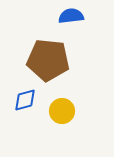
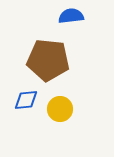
blue diamond: moved 1 px right; rotated 10 degrees clockwise
yellow circle: moved 2 px left, 2 px up
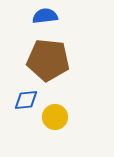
blue semicircle: moved 26 px left
yellow circle: moved 5 px left, 8 px down
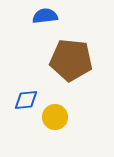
brown pentagon: moved 23 px right
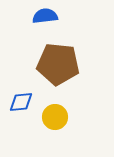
brown pentagon: moved 13 px left, 4 px down
blue diamond: moved 5 px left, 2 px down
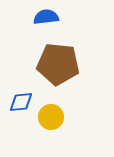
blue semicircle: moved 1 px right, 1 px down
yellow circle: moved 4 px left
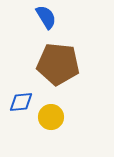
blue semicircle: rotated 65 degrees clockwise
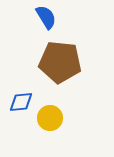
brown pentagon: moved 2 px right, 2 px up
yellow circle: moved 1 px left, 1 px down
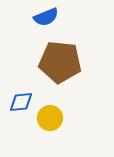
blue semicircle: rotated 100 degrees clockwise
